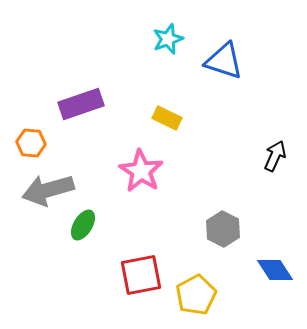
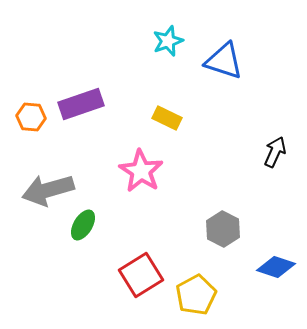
cyan star: moved 2 px down
orange hexagon: moved 26 px up
black arrow: moved 4 px up
blue diamond: moved 1 px right, 3 px up; rotated 39 degrees counterclockwise
red square: rotated 21 degrees counterclockwise
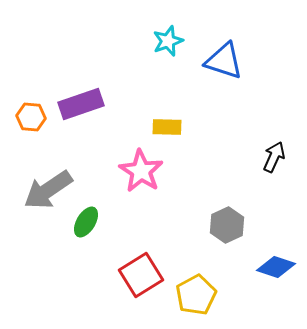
yellow rectangle: moved 9 px down; rotated 24 degrees counterclockwise
black arrow: moved 1 px left, 5 px down
gray arrow: rotated 18 degrees counterclockwise
green ellipse: moved 3 px right, 3 px up
gray hexagon: moved 4 px right, 4 px up; rotated 8 degrees clockwise
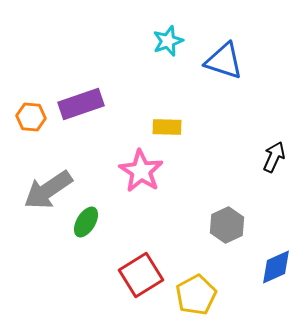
blue diamond: rotated 42 degrees counterclockwise
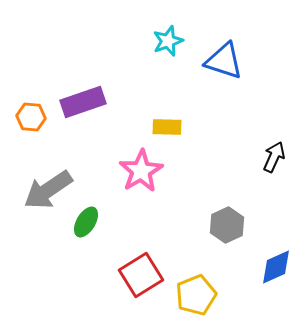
purple rectangle: moved 2 px right, 2 px up
pink star: rotated 9 degrees clockwise
yellow pentagon: rotated 6 degrees clockwise
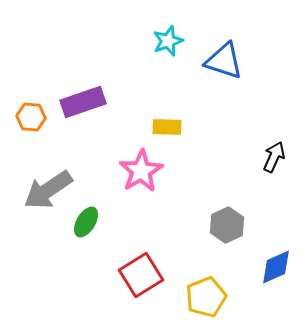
yellow pentagon: moved 10 px right, 2 px down
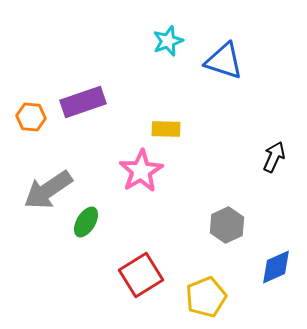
yellow rectangle: moved 1 px left, 2 px down
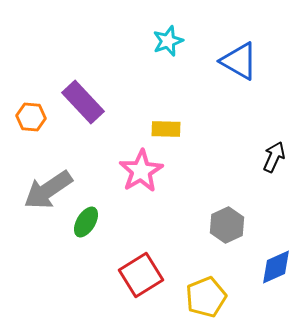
blue triangle: moved 15 px right; rotated 12 degrees clockwise
purple rectangle: rotated 66 degrees clockwise
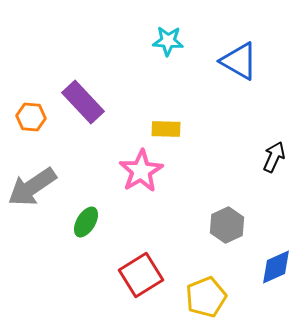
cyan star: rotated 24 degrees clockwise
gray arrow: moved 16 px left, 3 px up
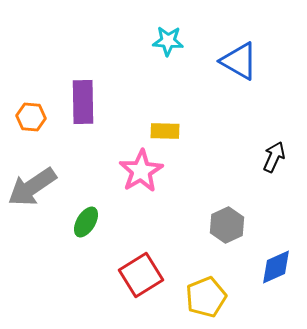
purple rectangle: rotated 42 degrees clockwise
yellow rectangle: moved 1 px left, 2 px down
